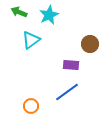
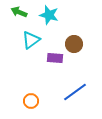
cyan star: rotated 30 degrees counterclockwise
brown circle: moved 16 px left
purple rectangle: moved 16 px left, 7 px up
blue line: moved 8 px right
orange circle: moved 5 px up
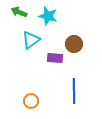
cyan star: moved 1 px left, 1 px down
blue line: moved 1 px left, 1 px up; rotated 55 degrees counterclockwise
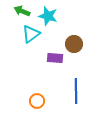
green arrow: moved 3 px right, 1 px up
cyan triangle: moved 6 px up
blue line: moved 2 px right
orange circle: moved 6 px right
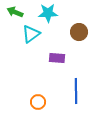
green arrow: moved 7 px left, 1 px down
cyan star: moved 3 px up; rotated 18 degrees counterclockwise
brown circle: moved 5 px right, 12 px up
purple rectangle: moved 2 px right
orange circle: moved 1 px right, 1 px down
